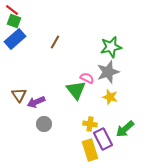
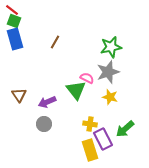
blue rectangle: rotated 65 degrees counterclockwise
purple arrow: moved 11 px right
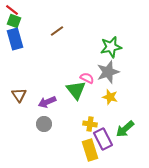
brown line: moved 2 px right, 11 px up; rotated 24 degrees clockwise
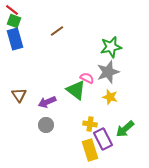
green triangle: rotated 15 degrees counterclockwise
gray circle: moved 2 px right, 1 px down
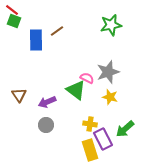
blue rectangle: moved 21 px right, 1 px down; rotated 15 degrees clockwise
green star: moved 22 px up
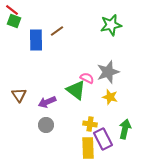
green arrow: rotated 144 degrees clockwise
yellow rectangle: moved 2 px left, 2 px up; rotated 15 degrees clockwise
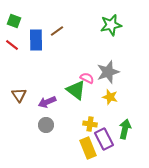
red line: moved 35 px down
purple rectangle: moved 1 px right
yellow rectangle: rotated 20 degrees counterclockwise
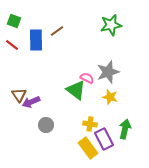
purple arrow: moved 16 px left
yellow rectangle: rotated 15 degrees counterclockwise
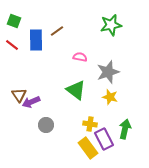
pink semicircle: moved 7 px left, 21 px up; rotated 16 degrees counterclockwise
